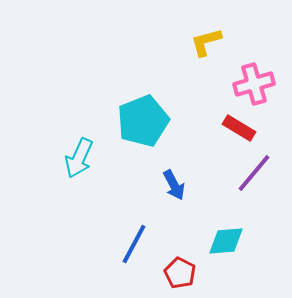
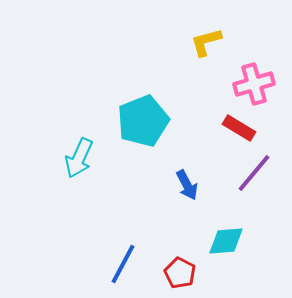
blue arrow: moved 13 px right
blue line: moved 11 px left, 20 px down
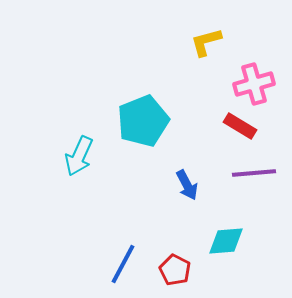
red rectangle: moved 1 px right, 2 px up
cyan arrow: moved 2 px up
purple line: rotated 45 degrees clockwise
red pentagon: moved 5 px left, 3 px up
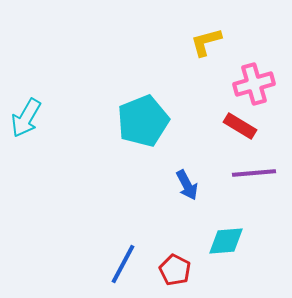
cyan arrow: moved 53 px left, 38 px up; rotated 6 degrees clockwise
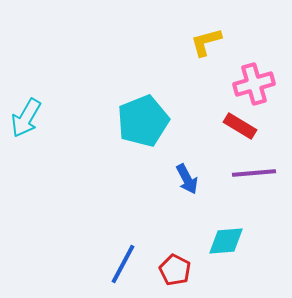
blue arrow: moved 6 px up
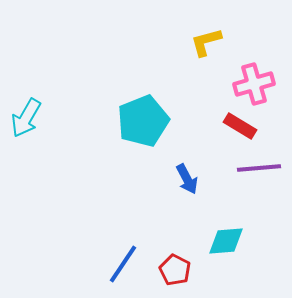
purple line: moved 5 px right, 5 px up
blue line: rotated 6 degrees clockwise
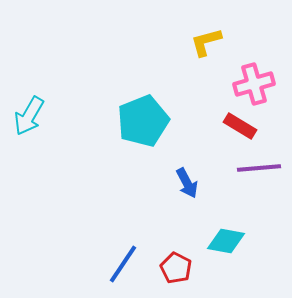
cyan arrow: moved 3 px right, 2 px up
blue arrow: moved 4 px down
cyan diamond: rotated 15 degrees clockwise
red pentagon: moved 1 px right, 2 px up
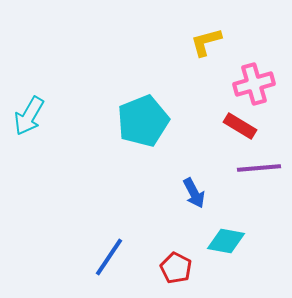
blue arrow: moved 7 px right, 10 px down
blue line: moved 14 px left, 7 px up
